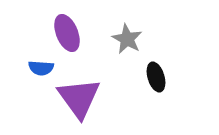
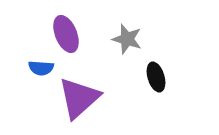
purple ellipse: moved 1 px left, 1 px down
gray star: rotated 12 degrees counterclockwise
purple triangle: rotated 24 degrees clockwise
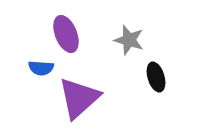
gray star: moved 2 px right, 1 px down
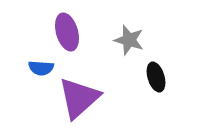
purple ellipse: moved 1 px right, 2 px up; rotated 6 degrees clockwise
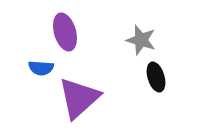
purple ellipse: moved 2 px left
gray star: moved 12 px right
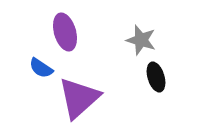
blue semicircle: rotated 30 degrees clockwise
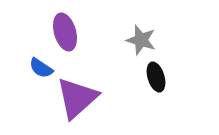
purple triangle: moved 2 px left
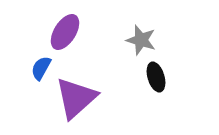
purple ellipse: rotated 48 degrees clockwise
blue semicircle: rotated 85 degrees clockwise
purple triangle: moved 1 px left
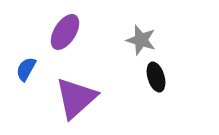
blue semicircle: moved 15 px left, 1 px down
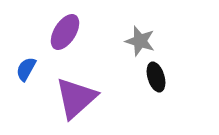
gray star: moved 1 px left, 1 px down
